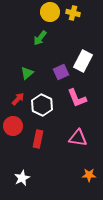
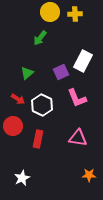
yellow cross: moved 2 px right, 1 px down; rotated 16 degrees counterclockwise
red arrow: rotated 80 degrees clockwise
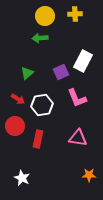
yellow circle: moved 5 px left, 4 px down
green arrow: rotated 49 degrees clockwise
white hexagon: rotated 25 degrees clockwise
red circle: moved 2 px right
white star: rotated 21 degrees counterclockwise
